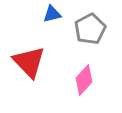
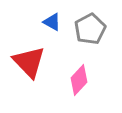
blue triangle: moved 8 px down; rotated 42 degrees clockwise
pink diamond: moved 5 px left
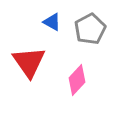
red triangle: rotated 9 degrees clockwise
pink diamond: moved 2 px left
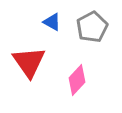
gray pentagon: moved 2 px right, 2 px up
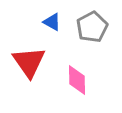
pink diamond: rotated 44 degrees counterclockwise
